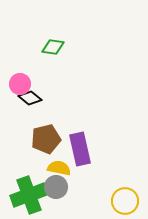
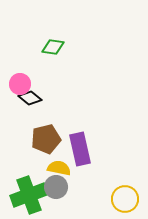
yellow circle: moved 2 px up
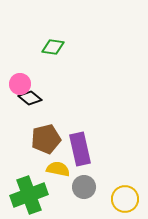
yellow semicircle: moved 1 px left, 1 px down
gray circle: moved 28 px right
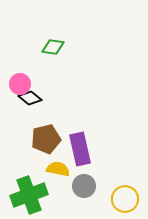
gray circle: moved 1 px up
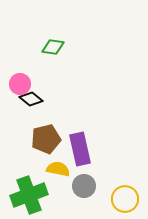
black diamond: moved 1 px right, 1 px down
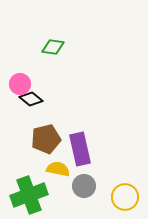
yellow circle: moved 2 px up
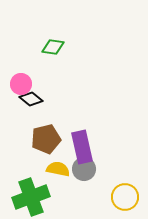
pink circle: moved 1 px right
purple rectangle: moved 2 px right, 2 px up
gray circle: moved 17 px up
green cross: moved 2 px right, 2 px down
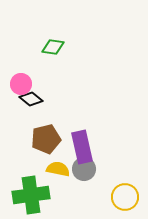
green cross: moved 2 px up; rotated 12 degrees clockwise
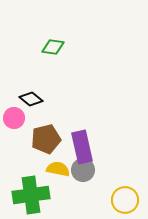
pink circle: moved 7 px left, 34 px down
gray circle: moved 1 px left, 1 px down
yellow circle: moved 3 px down
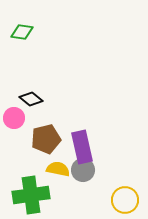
green diamond: moved 31 px left, 15 px up
